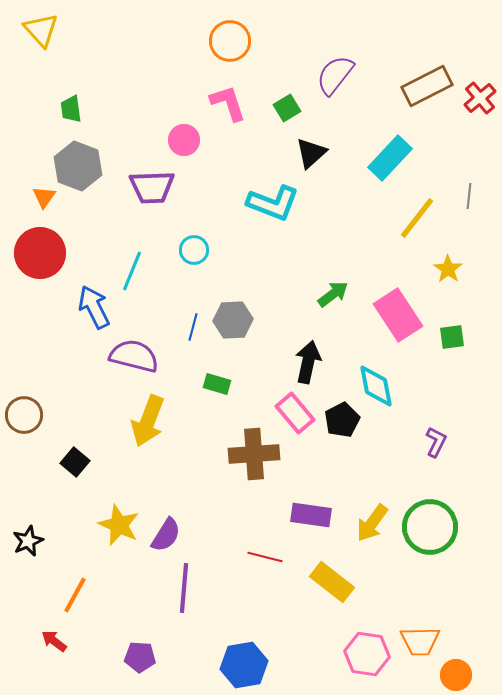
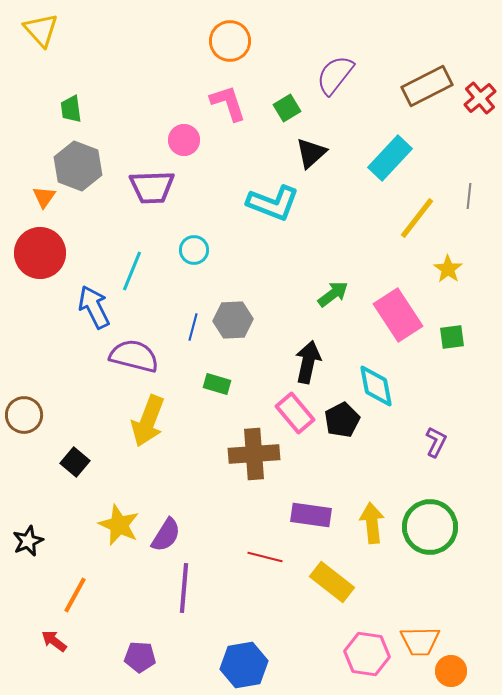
yellow arrow at (372, 523): rotated 138 degrees clockwise
orange circle at (456, 675): moved 5 px left, 4 px up
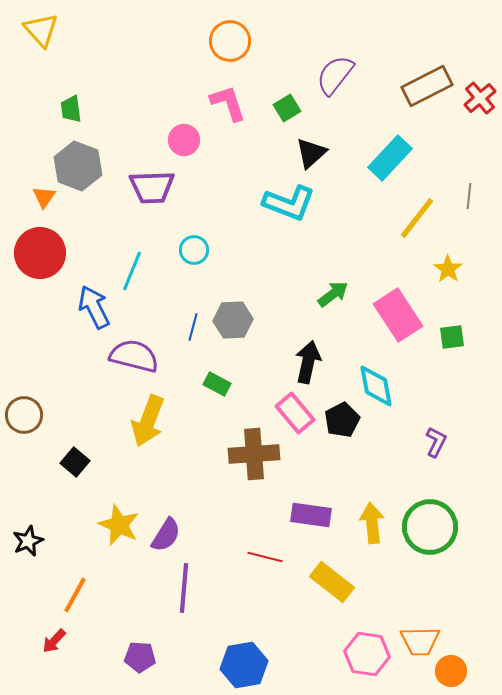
cyan L-shape at (273, 203): moved 16 px right
green rectangle at (217, 384): rotated 12 degrees clockwise
red arrow at (54, 641): rotated 84 degrees counterclockwise
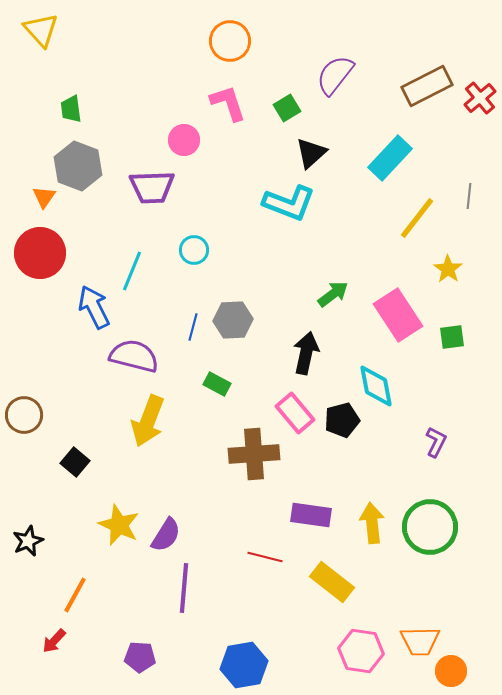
black arrow at (308, 362): moved 2 px left, 9 px up
black pentagon at (342, 420): rotated 12 degrees clockwise
pink hexagon at (367, 654): moved 6 px left, 3 px up
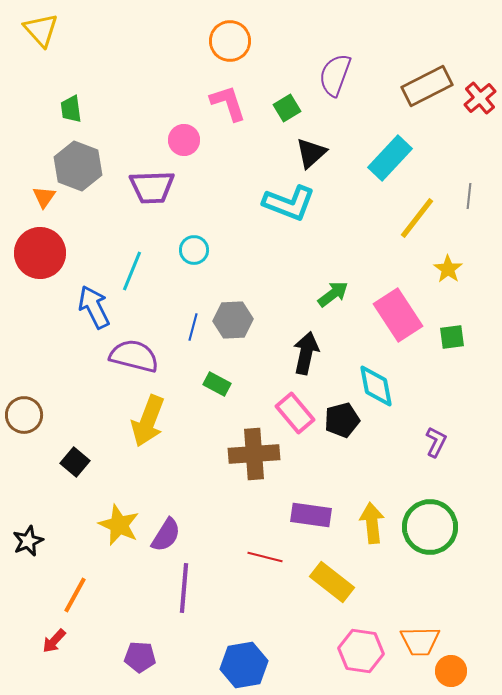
purple semicircle at (335, 75): rotated 18 degrees counterclockwise
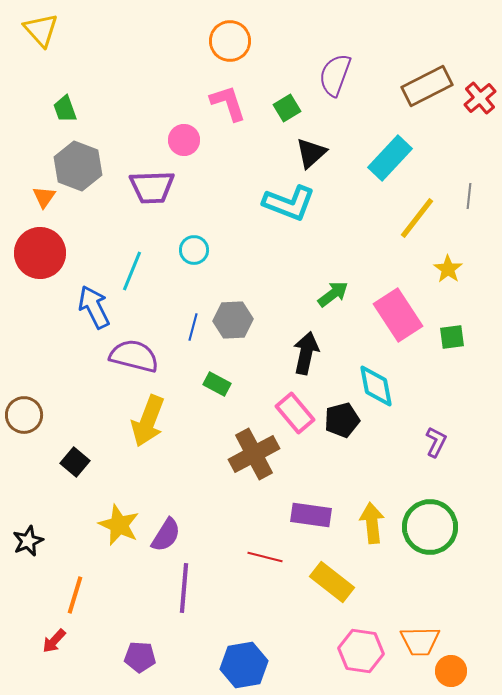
green trapezoid at (71, 109): moved 6 px left; rotated 12 degrees counterclockwise
brown cross at (254, 454): rotated 24 degrees counterclockwise
orange line at (75, 595): rotated 12 degrees counterclockwise
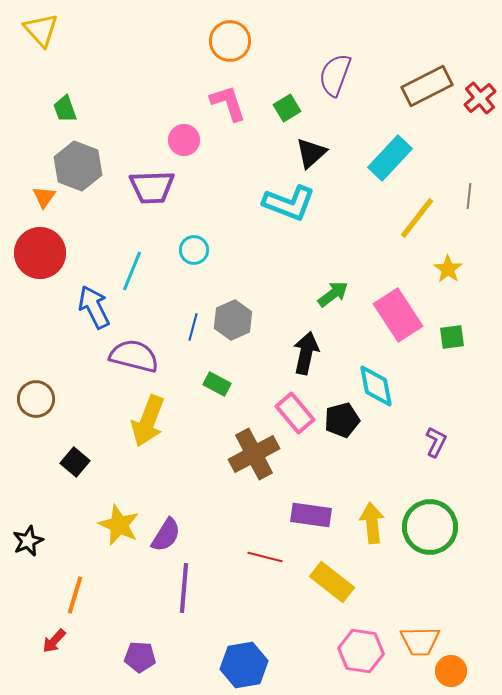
gray hexagon at (233, 320): rotated 21 degrees counterclockwise
brown circle at (24, 415): moved 12 px right, 16 px up
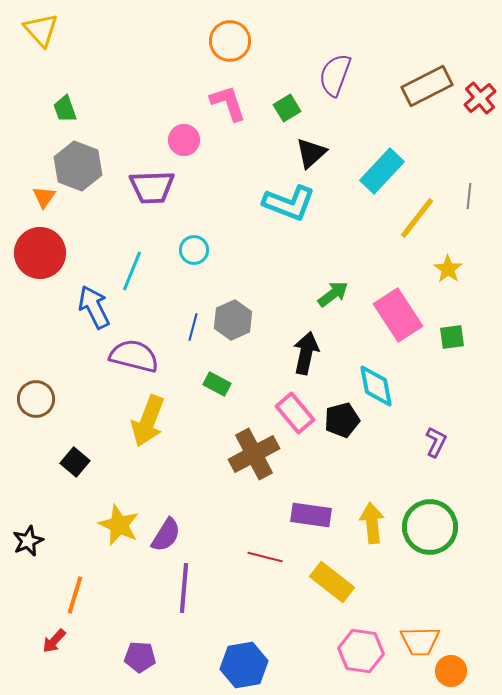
cyan rectangle at (390, 158): moved 8 px left, 13 px down
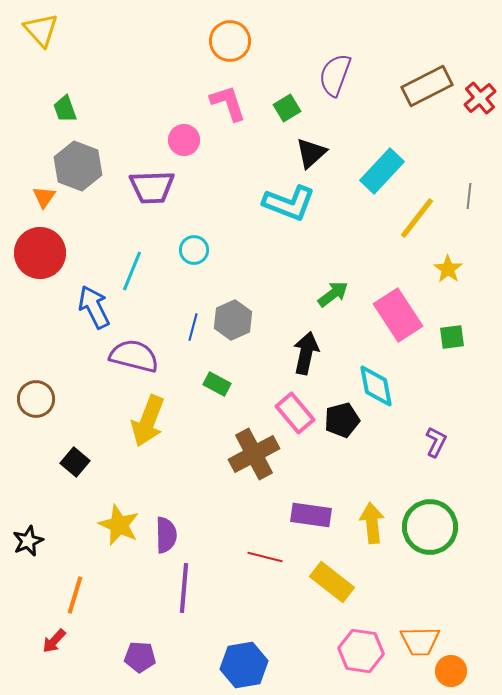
purple semicircle at (166, 535): rotated 33 degrees counterclockwise
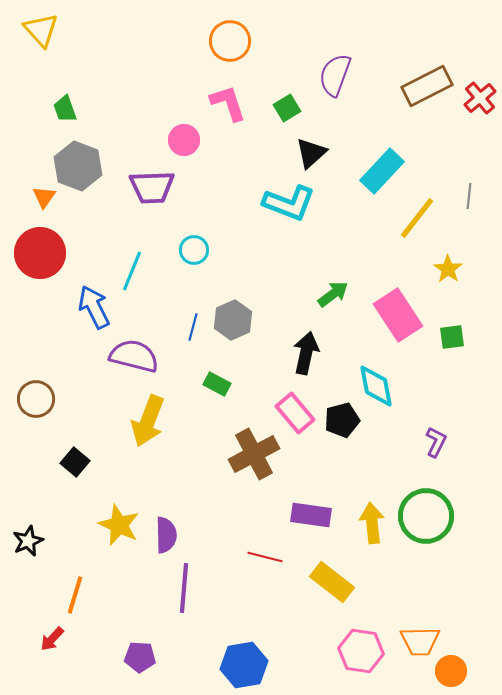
green circle at (430, 527): moved 4 px left, 11 px up
red arrow at (54, 641): moved 2 px left, 2 px up
